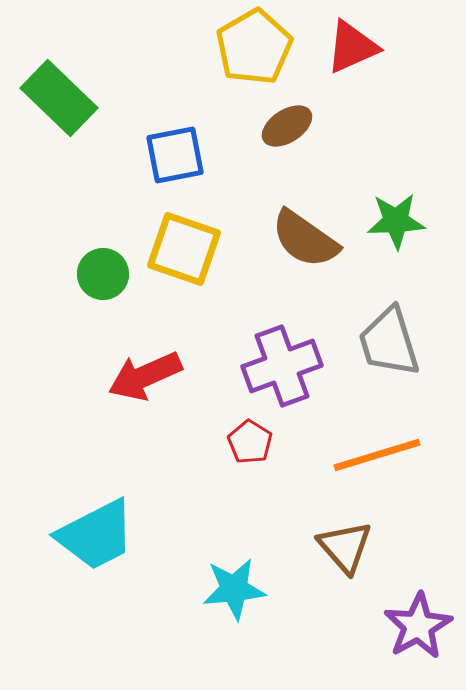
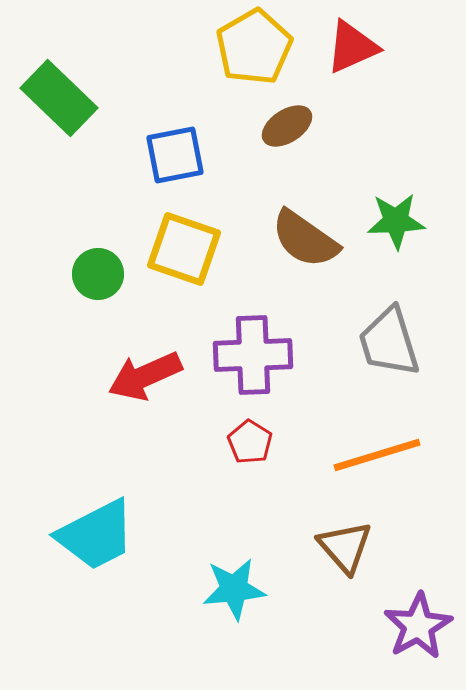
green circle: moved 5 px left
purple cross: moved 29 px left, 11 px up; rotated 18 degrees clockwise
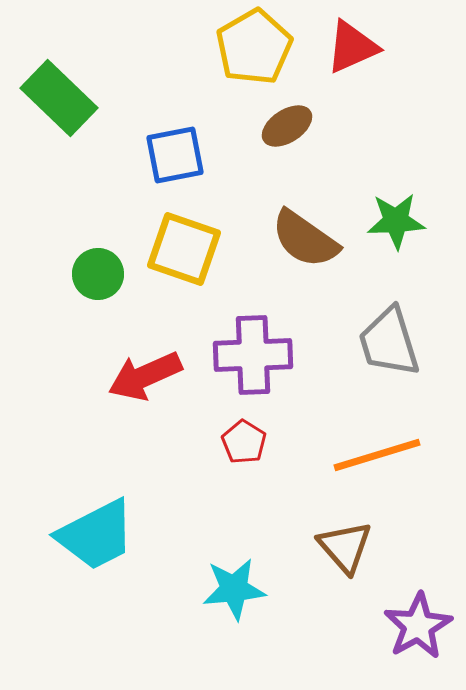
red pentagon: moved 6 px left
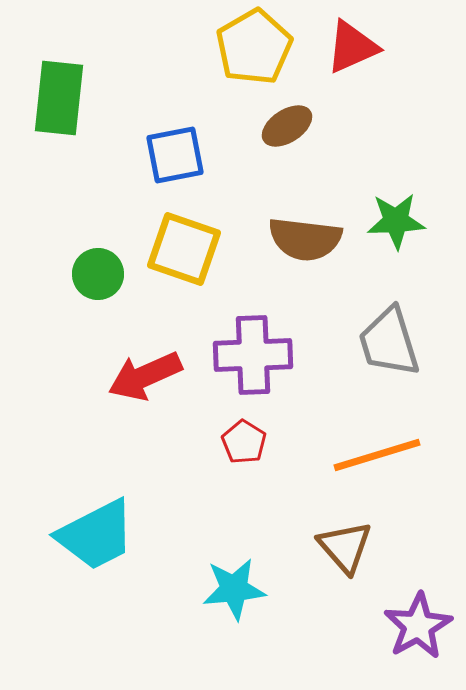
green rectangle: rotated 52 degrees clockwise
brown semicircle: rotated 28 degrees counterclockwise
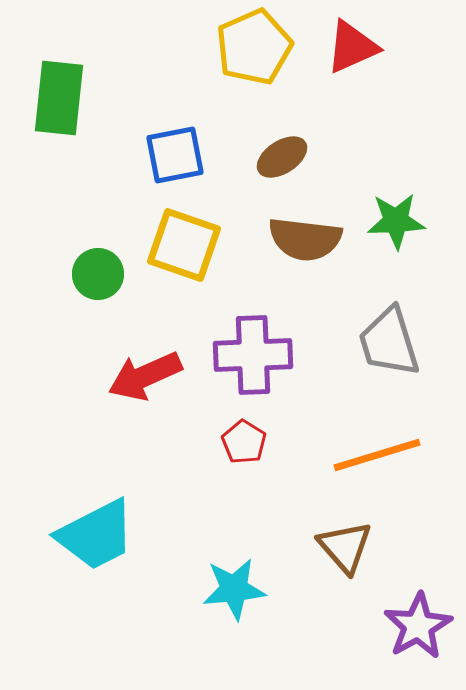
yellow pentagon: rotated 6 degrees clockwise
brown ellipse: moved 5 px left, 31 px down
yellow square: moved 4 px up
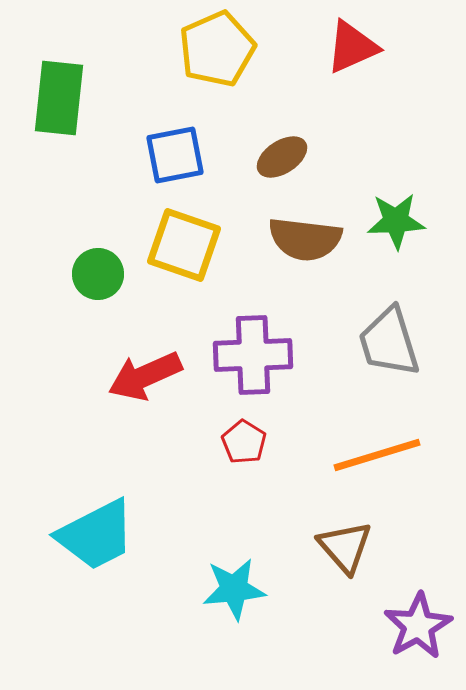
yellow pentagon: moved 37 px left, 2 px down
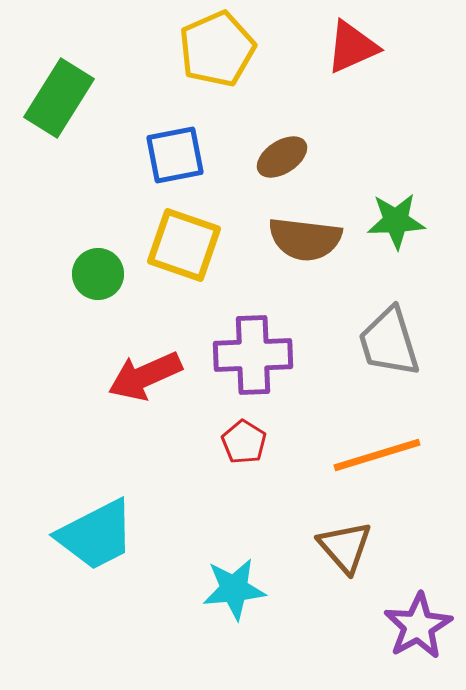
green rectangle: rotated 26 degrees clockwise
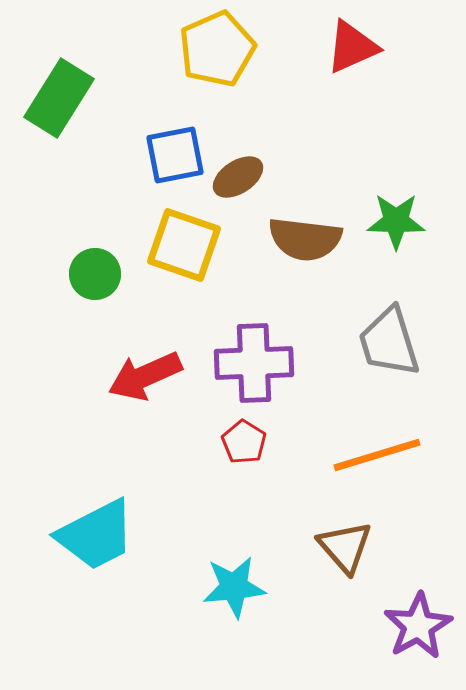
brown ellipse: moved 44 px left, 20 px down
green star: rotated 4 degrees clockwise
green circle: moved 3 px left
purple cross: moved 1 px right, 8 px down
cyan star: moved 2 px up
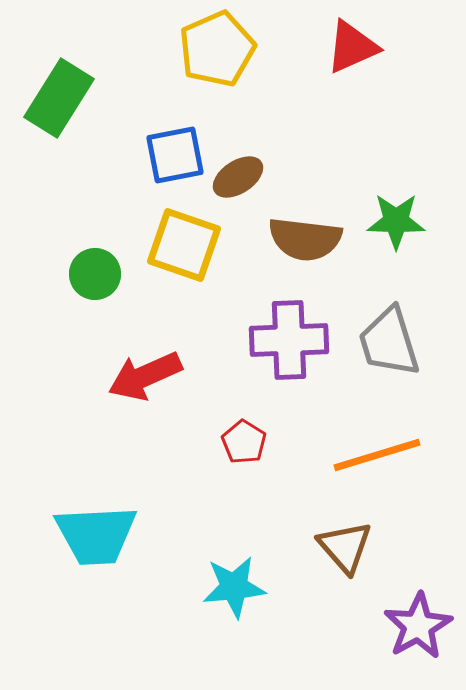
purple cross: moved 35 px right, 23 px up
cyan trapezoid: rotated 24 degrees clockwise
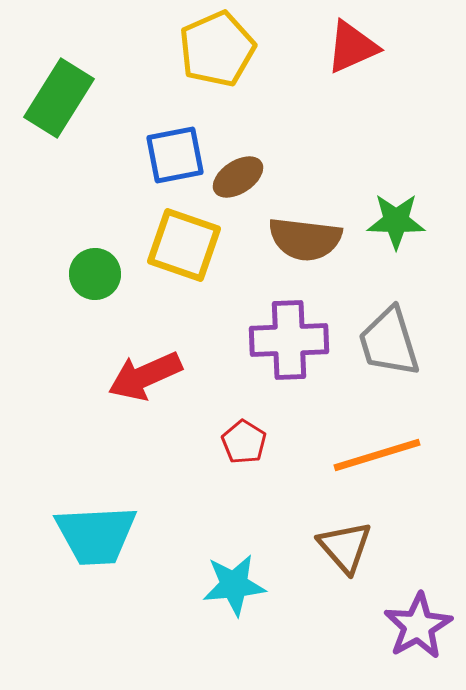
cyan star: moved 2 px up
